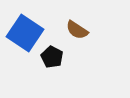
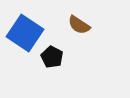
brown semicircle: moved 2 px right, 5 px up
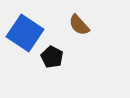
brown semicircle: rotated 15 degrees clockwise
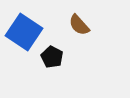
blue square: moved 1 px left, 1 px up
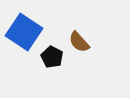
brown semicircle: moved 17 px down
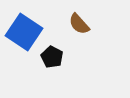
brown semicircle: moved 18 px up
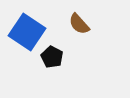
blue square: moved 3 px right
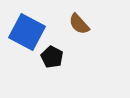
blue square: rotated 6 degrees counterclockwise
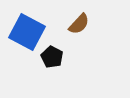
brown semicircle: rotated 95 degrees counterclockwise
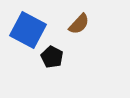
blue square: moved 1 px right, 2 px up
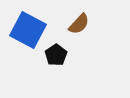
black pentagon: moved 4 px right, 2 px up; rotated 10 degrees clockwise
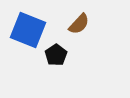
blue square: rotated 6 degrees counterclockwise
